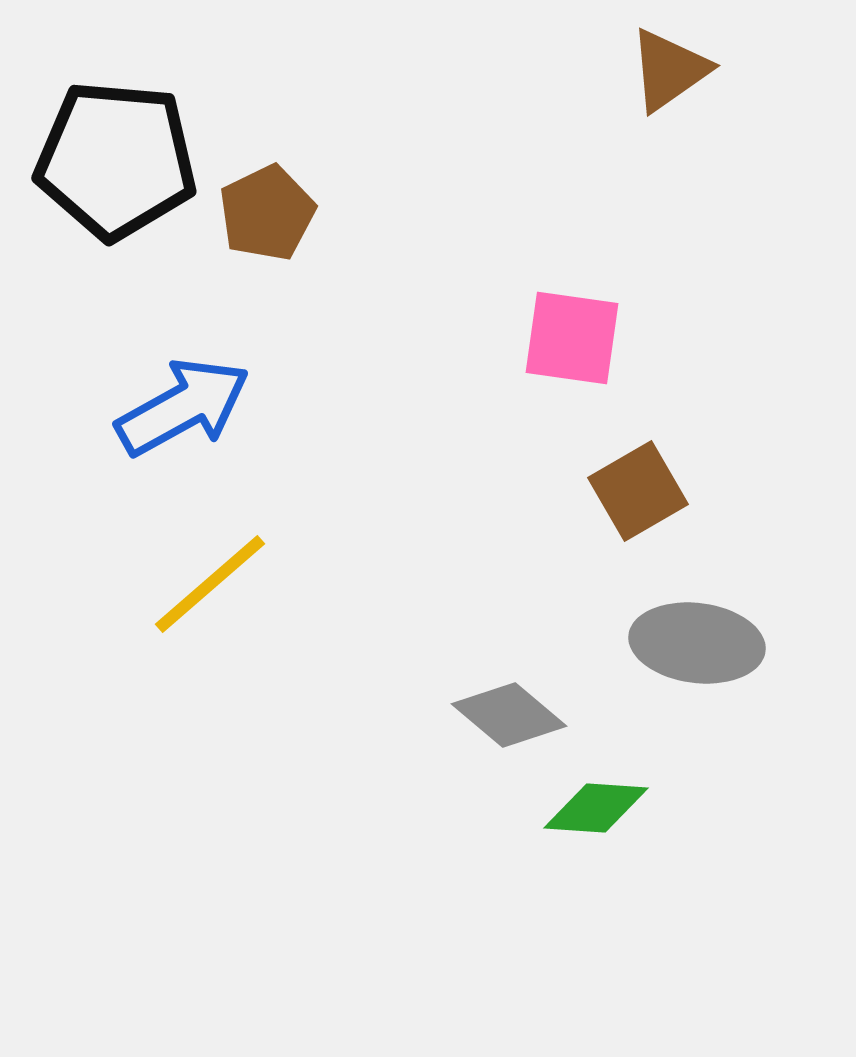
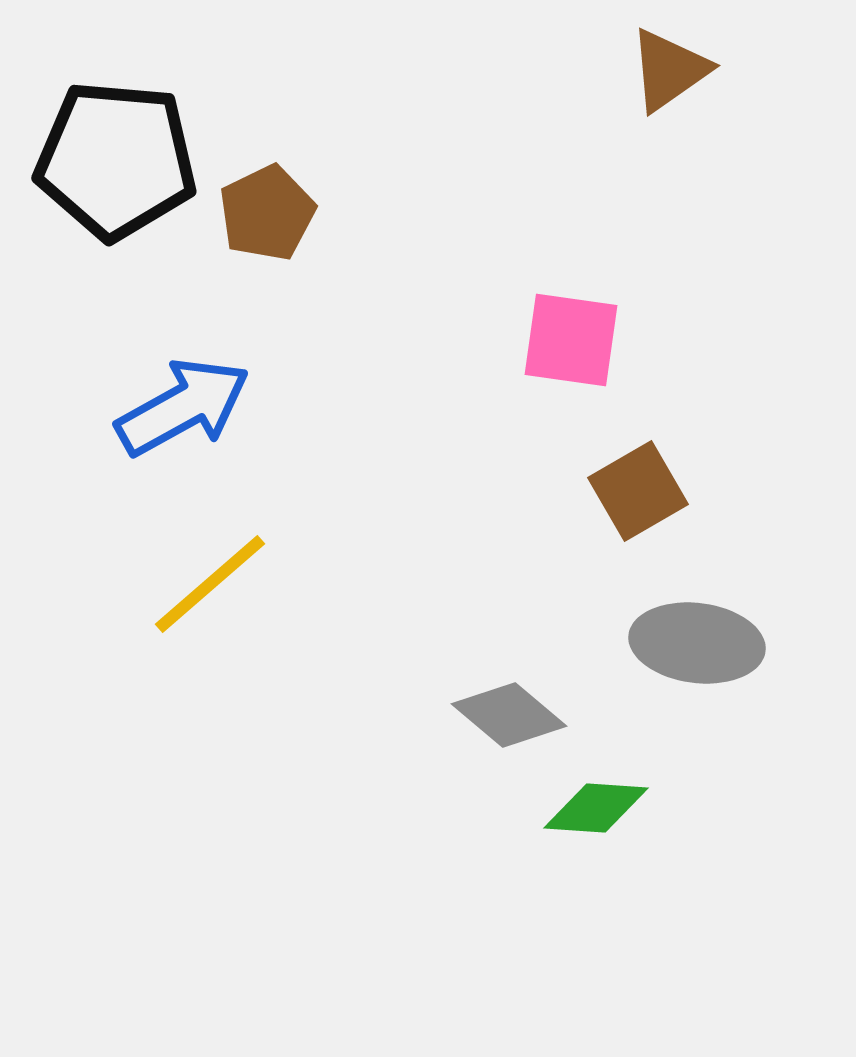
pink square: moved 1 px left, 2 px down
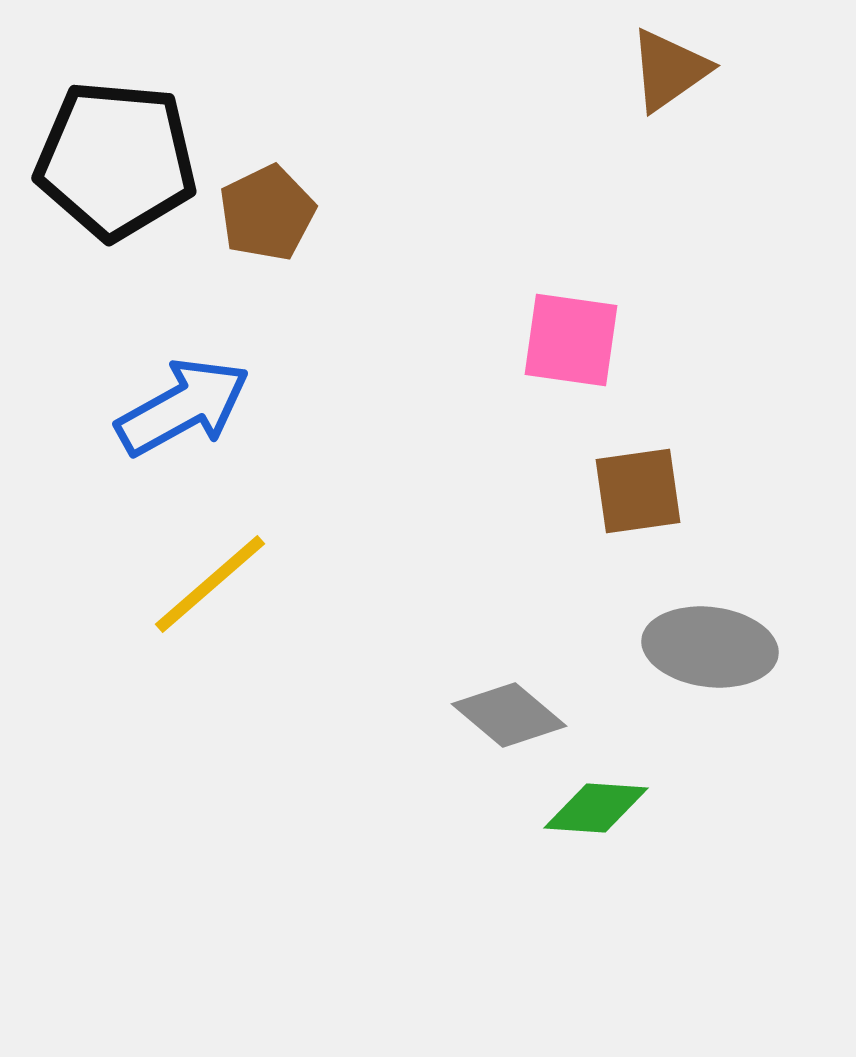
brown square: rotated 22 degrees clockwise
gray ellipse: moved 13 px right, 4 px down
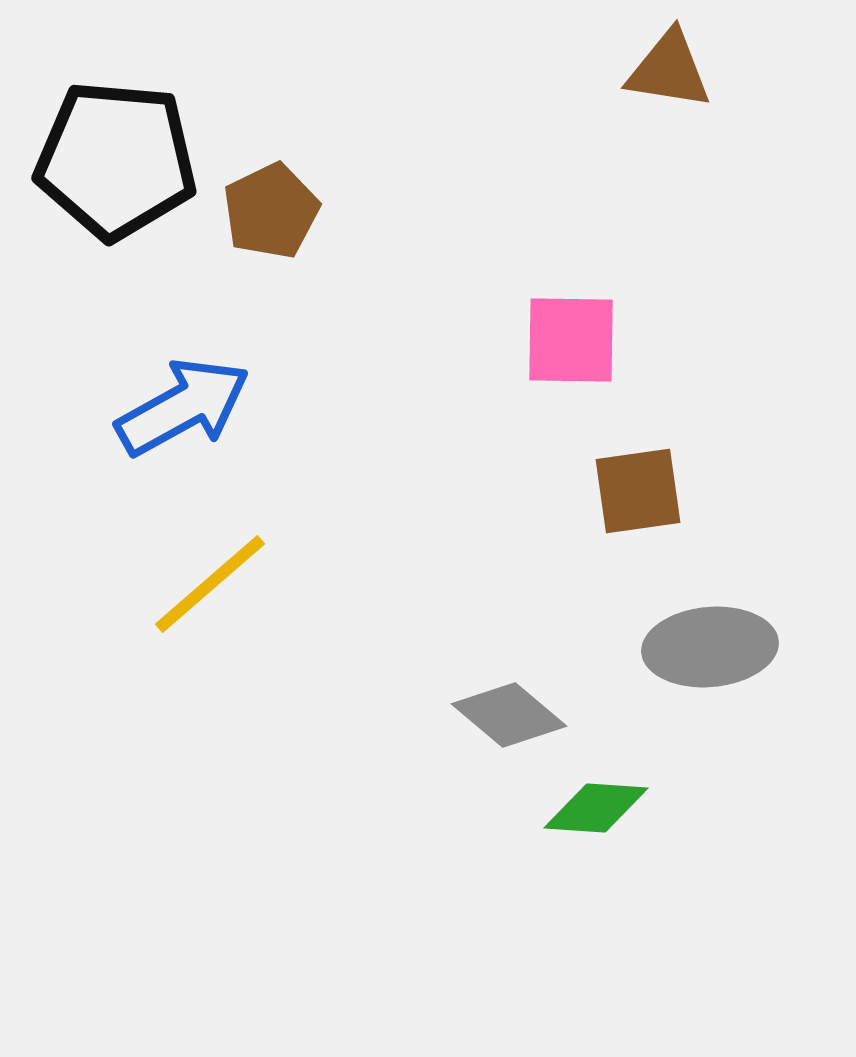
brown triangle: rotated 44 degrees clockwise
brown pentagon: moved 4 px right, 2 px up
pink square: rotated 7 degrees counterclockwise
gray ellipse: rotated 12 degrees counterclockwise
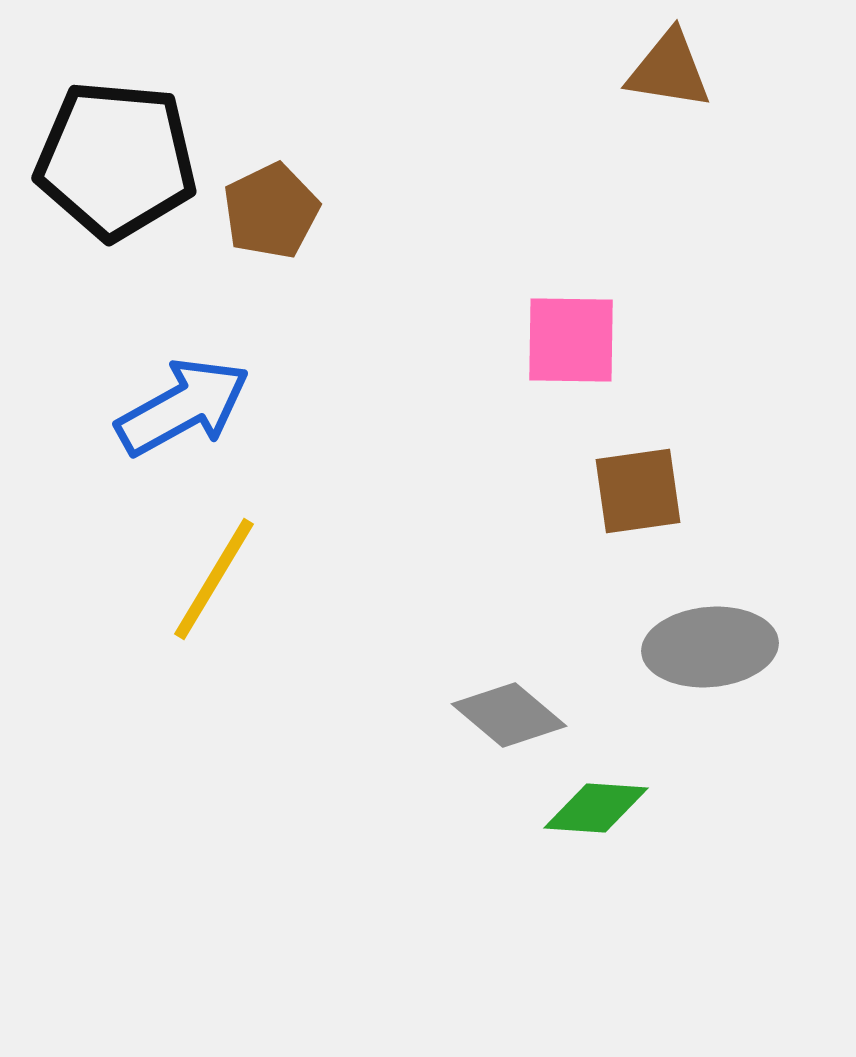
yellow line: moved 4 px right, 5 px up; rotated 18 degrees counterclockwise
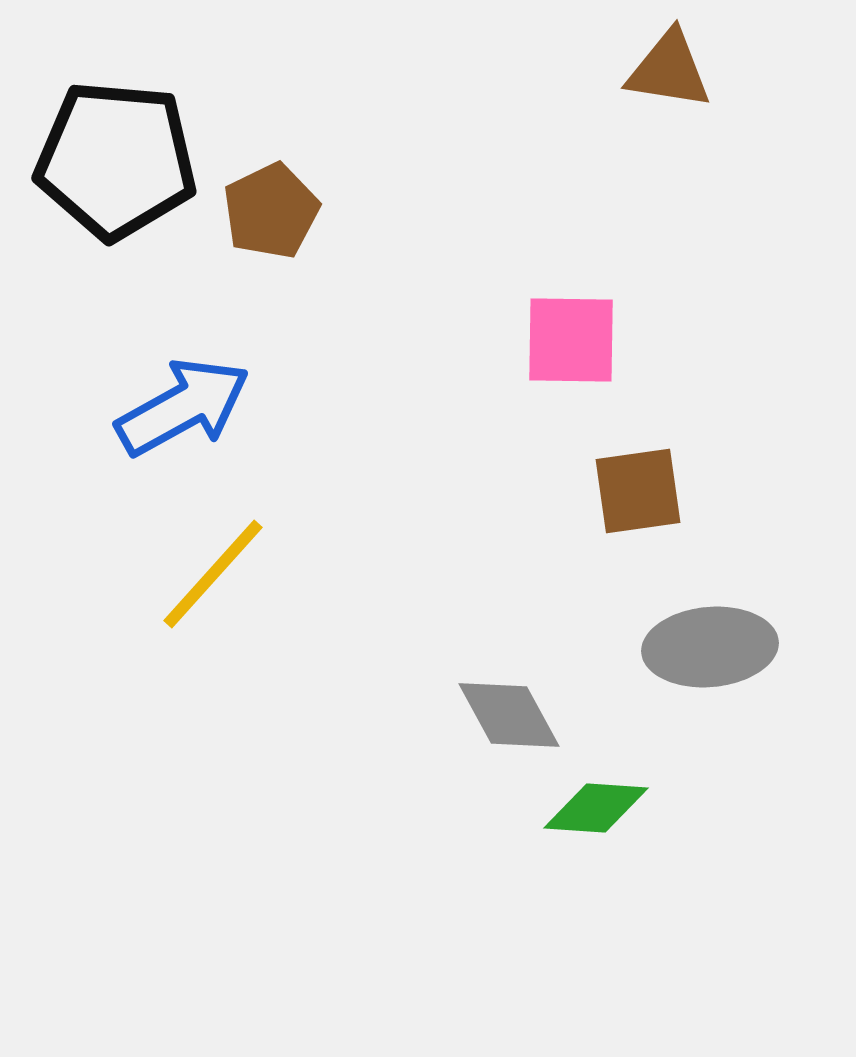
yellow line: moved 1 px left, 5 px up; rotated 11 degrees clockwise
gray diamond: rotated 21 degrees clockwise
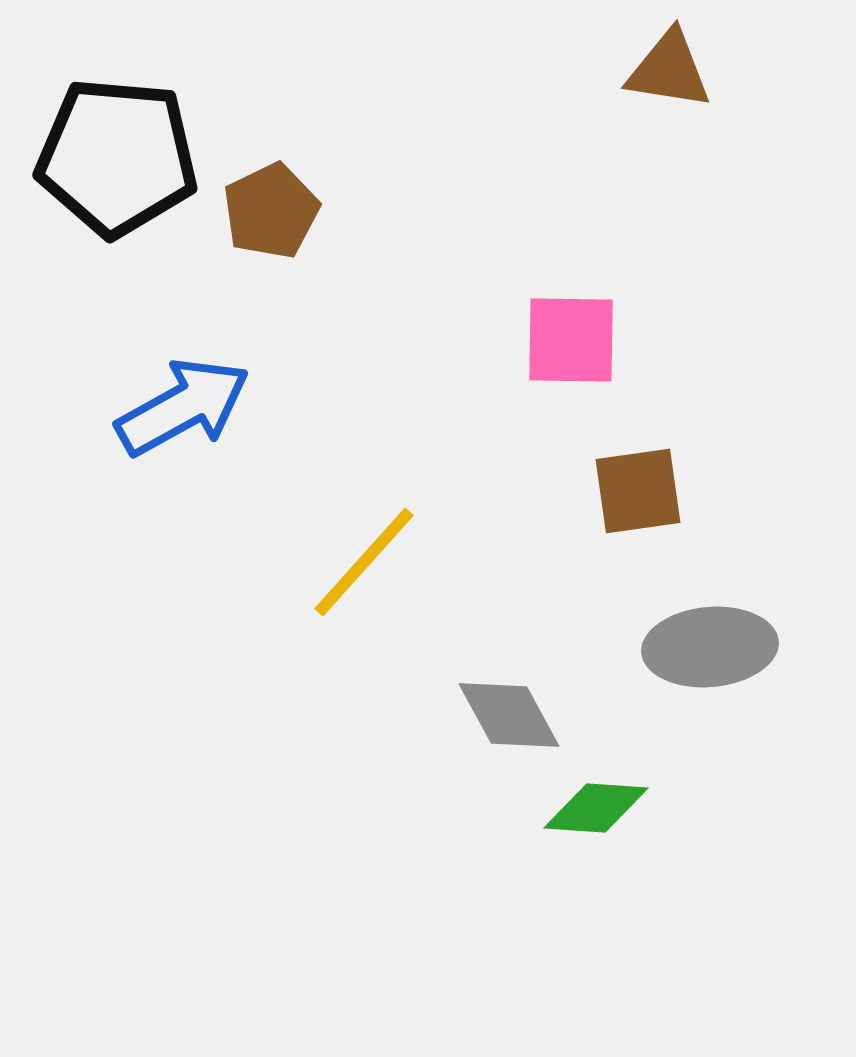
black pentagon: moved 1 px right, 3 px up
yellow line: moved 151 px right, 12 px up
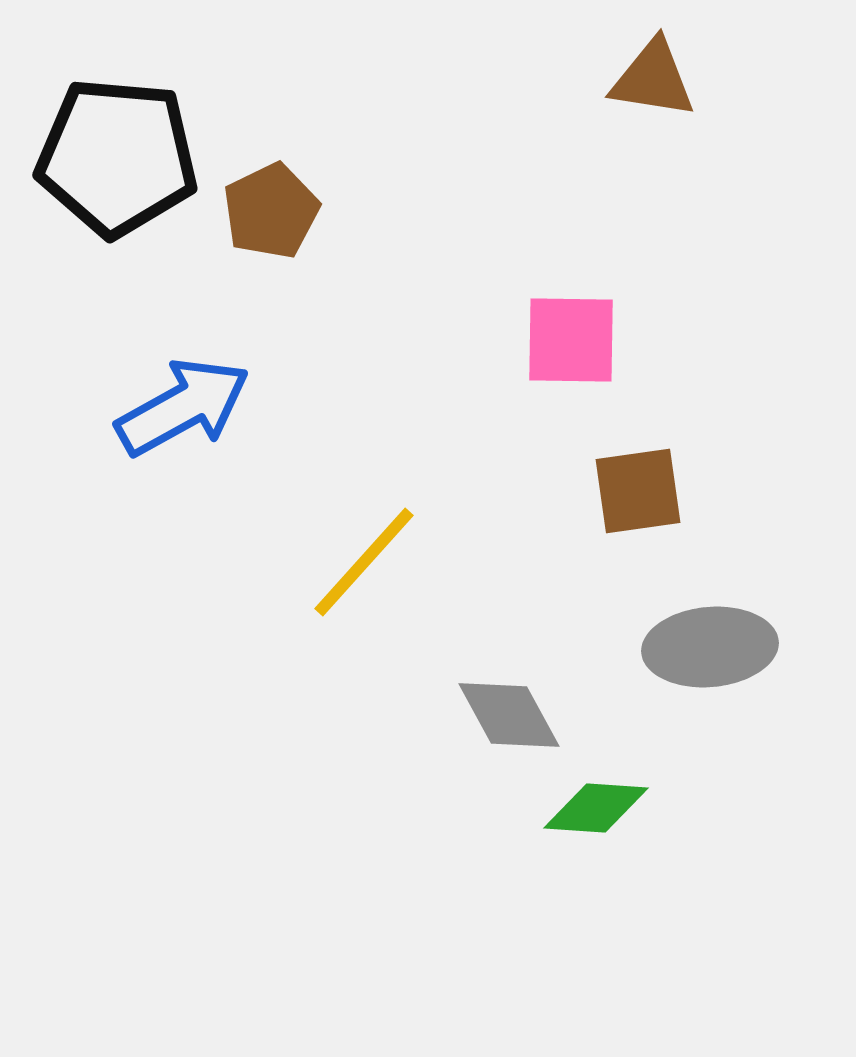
brown triangle: moved 16 px left, 9 px down
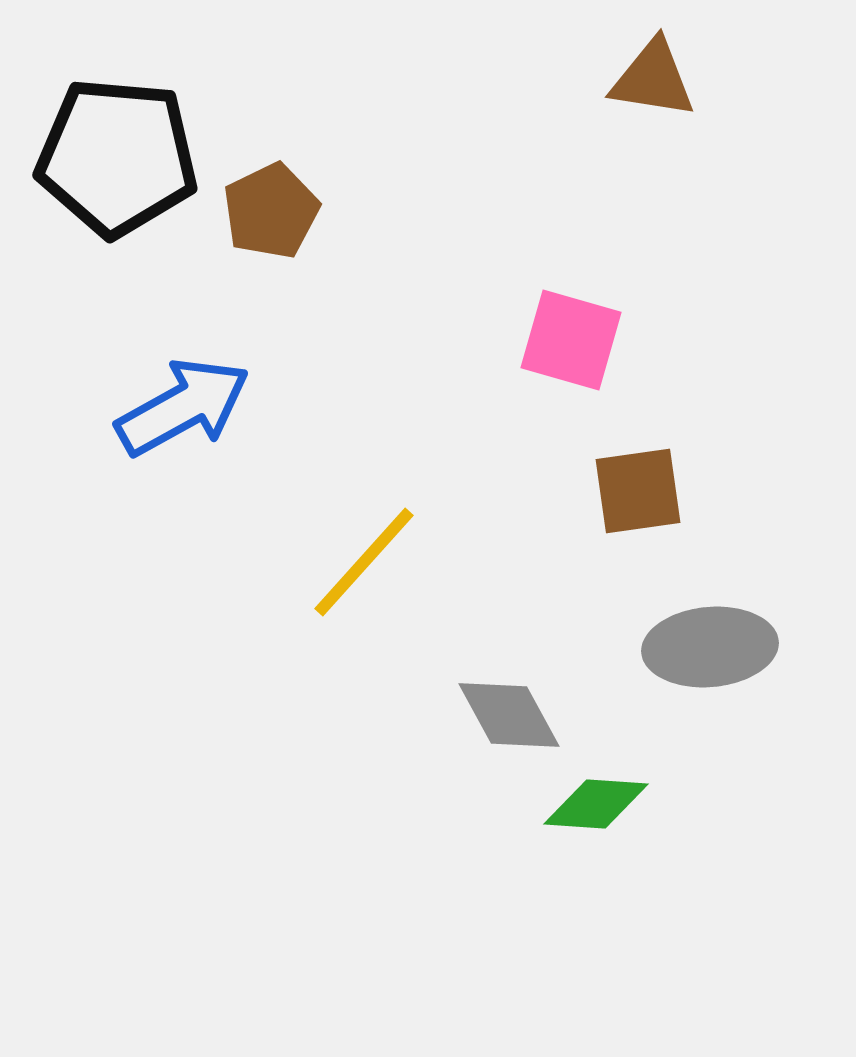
pink square: rotated 15 degrees clockwise
green diamond: moved 4 px up
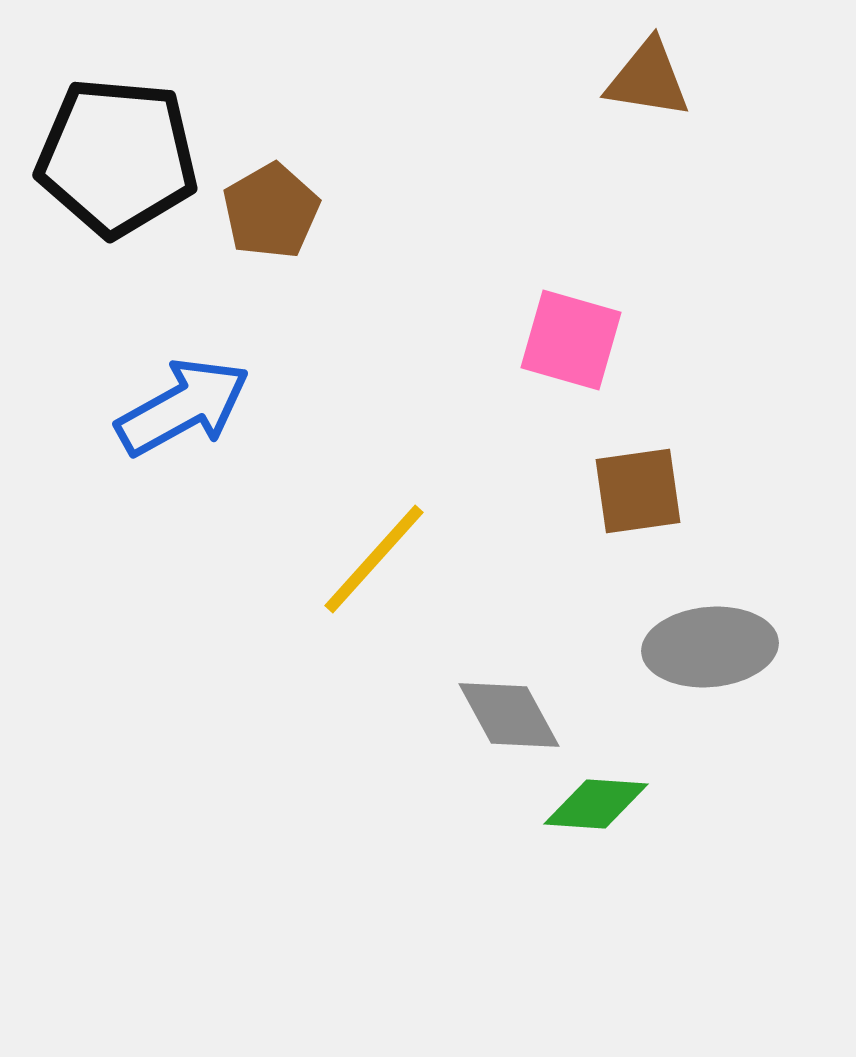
brown triangle: moved 5 px left
brown pentagon: rotated 4 degrees counterclockwise
yellow line: moved 10 px right, 3 px up
